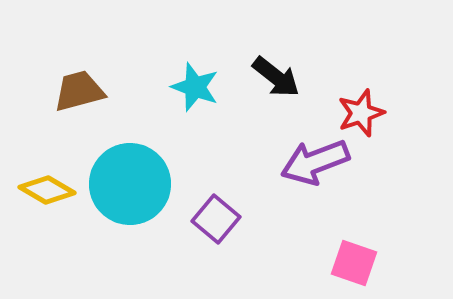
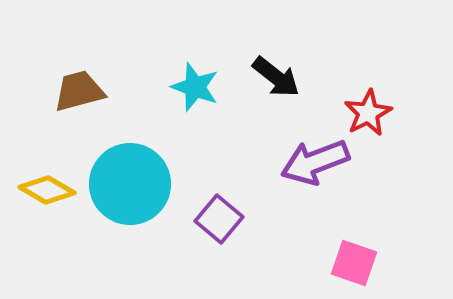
red star: moved 7 px right; rotated 9 degrees counterclockwise
purple square: moved 3 px right
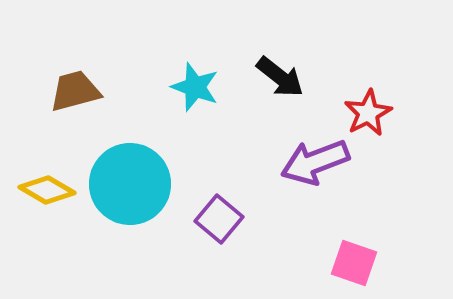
black arrow: moved 4 px right
brown trapezoid: moved 4 px left
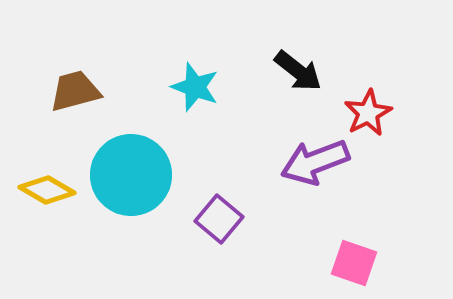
black arrow: moved 18 px right, 6 px up
cyan circle: moved 1 px right, 9 px up
